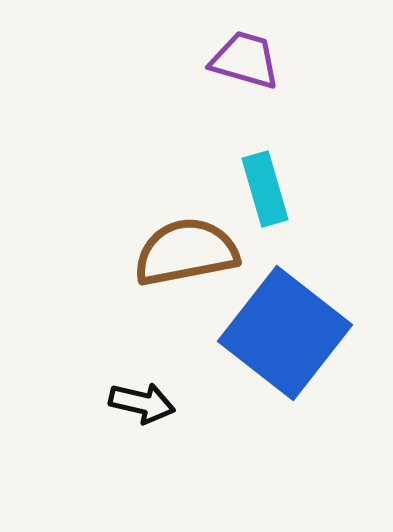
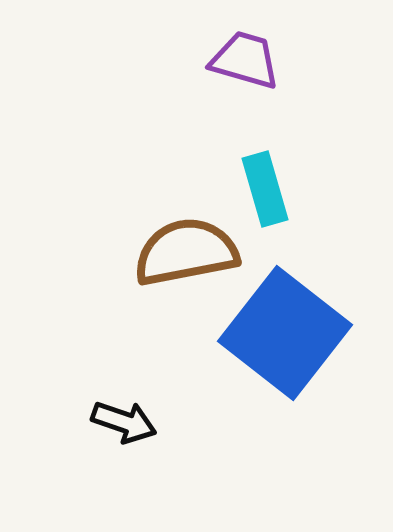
black arrow: moved 18 px left, 19 px down; rotated 6 degrees clockwise
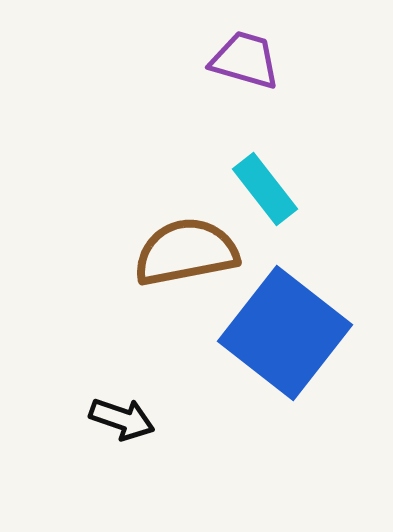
cyan rectangle: rotated 22 degrees counterclockwise
black arrow: moved 2 px left, 3 px up
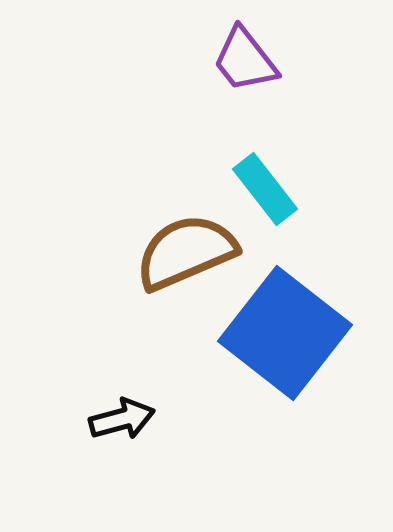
purple trapezoid: rotated 144 degrees counterclockwise
brown semicircle: rotated 12 degrees counterclockwise
black arrow: rotated 34 degrees counterclockwise
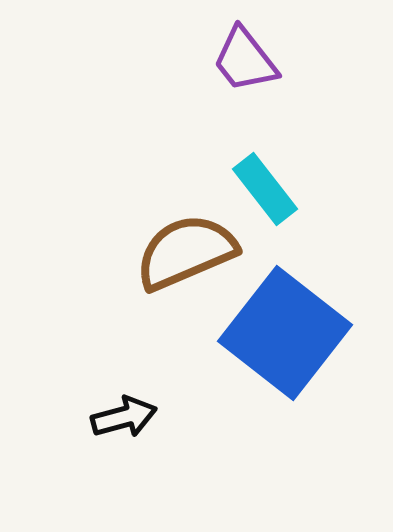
black arrow: moved 2 px right, 2 px up
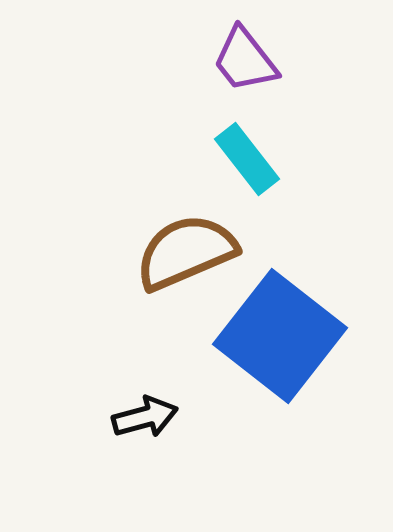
cyan rectangle: moved 18 px left, 30 px up
blue square: moved 5 px left, 3 px down
black arrow: moved 21 px right
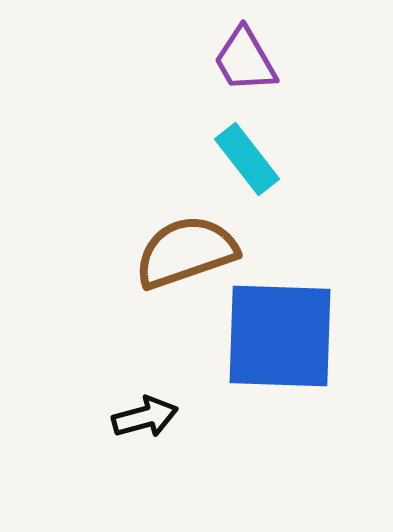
purple trapezoid: rotated 8 degrees clockwise
brown semicircle: rotated 4 degrees clockwise
blue square: rotated 36 degrees counterclockwise
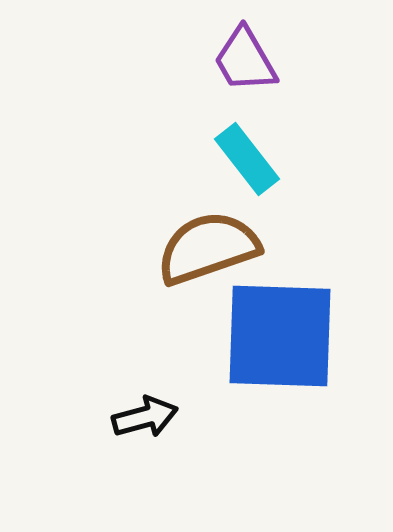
brown semicircle: moved 22 px right, 4 px up
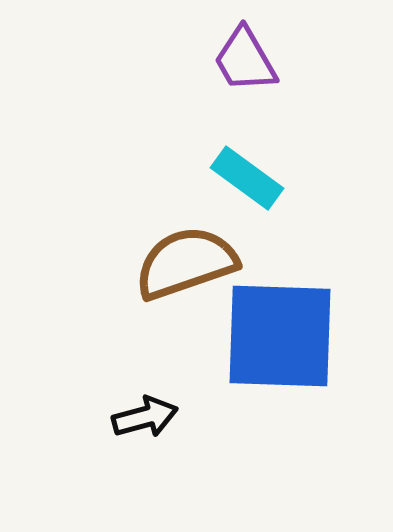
cyan rectangle: moved 19 px down; rotated 16 degrees counterclockwise
brown semicircle: moved 22 px left, 15 px down
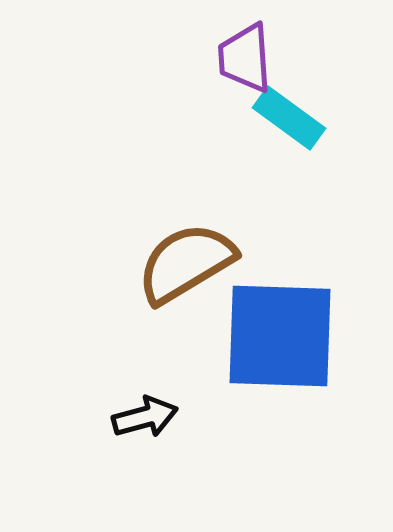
purple trapezoid: moved 2 px up; rotated 26 degrees clockwise
cyan rectangle: moved 42 px right, 60 px up
brown semicircle: rotated 12 degrees counterclockwise
